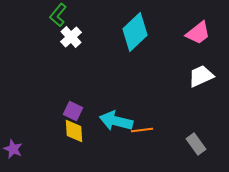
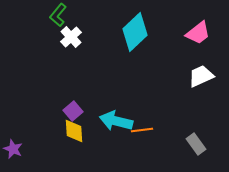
purple square: rotated 24 degrees clockwise
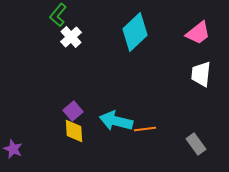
white trapezoid: moved 2 px up; rotated 60 degrees counterclockwise
orange line: moved 3 px right, 1 px up
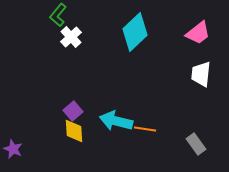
orange line: rotated 15 degrees clockwise
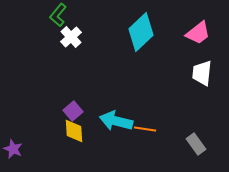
cyan diamond: moved 6 px right
white trapezoid: moved 1 px right, 1 px up
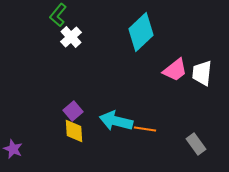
pink trapezoid: moved 23 px left, 37 px down
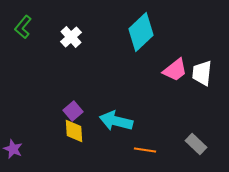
green L-shape: moved 35 px left, 12 px down
orange line: moved 21 px down
gray rectangle: rotated 10 degrees counterclockwise
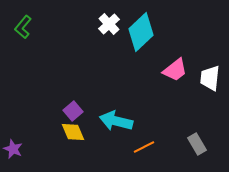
white cross: moved 38 px right, 13 px up
white trapezoid: moved 8 px right, 5 px down
yellow diamond: moved 1 px left, 1 px down; rotated 20 degrees counterclockwise
gray rectangle: moved 1 px right; rotated 15 degrees clockwise
orange line: moved 1 px left, 3 px up; rotated 35 degrees counterclockwise
